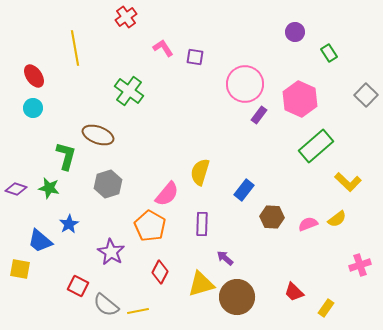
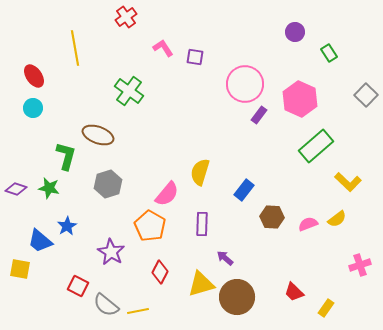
blue star at (69, 224): moved 2 px left, 2 px down
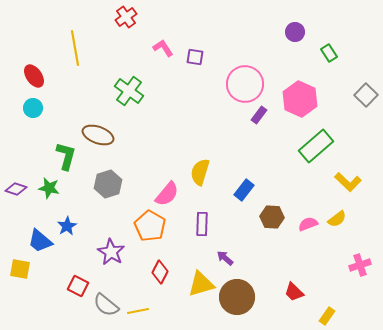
yellow rectangle at (326, 308): moved 1 px right, 8 px down
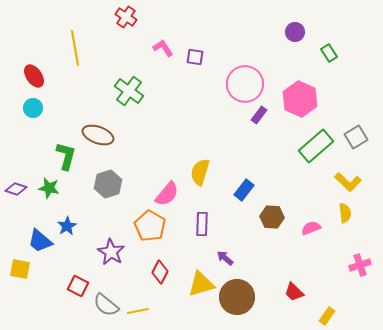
red cross at (126, 17): rotated 20 degrees counterclockwise
gray square at (366, 95): moved 10 px left, 42 px down; rotated 15 degrees clockwise
yellow semicircle at (337, 219): moved 8 px right, 6 px up; rotated 60 degrees counterclockwise
pink semicircle at (308, 224): moved 3 px right, 4 px down
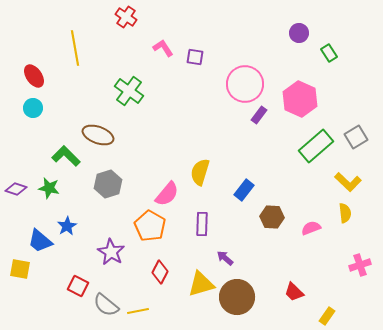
purple circle at (295, 32): moved 4 px right, 1 px down
green L-shape at (66, 156): rotated 60 degrees counterclockwise
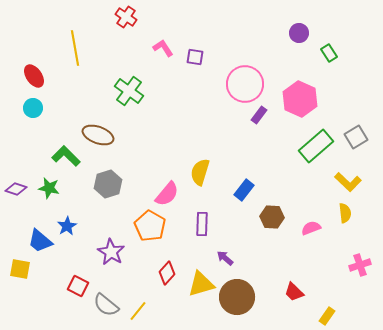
red diamond at (160, 272): moved 7 px right, 1 px down; rotated 15 degrees clockwise
yellow line at (138, 311): rotated 40 degrees counterclockwise
